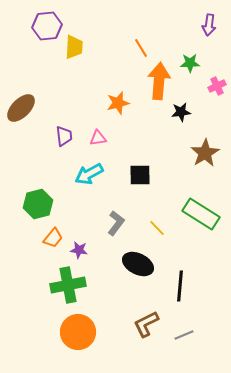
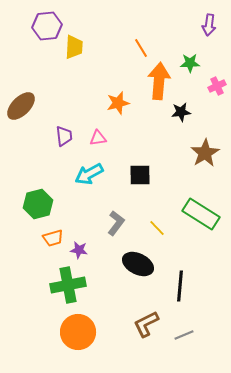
brown ellipse: moved 2 px up
orange trapezoid: rotated 35 degrees clockwise
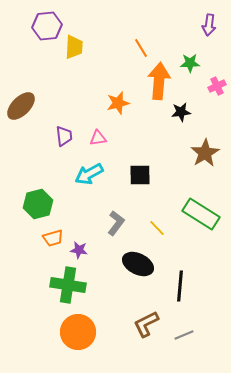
green cross: rotated 20 degrees clockwise
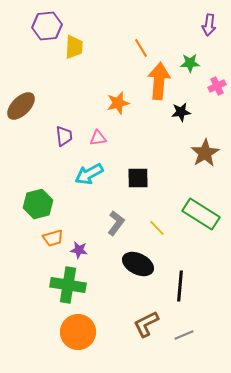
black square: moved 2 px left, 3 px down
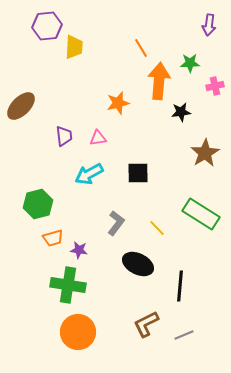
pink cross: moved 2 px left; rotated 12 degrees clockwise
black square: moved 5 px up
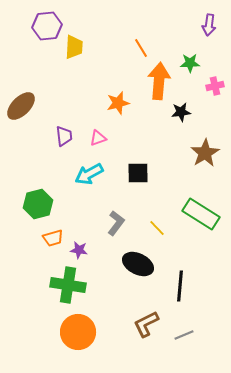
pink triangle: rotated 12 degrees counterclockwise
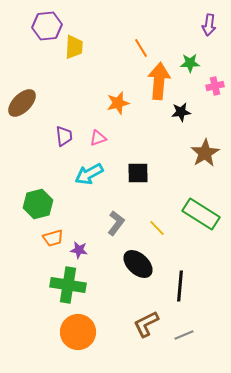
brown ellipse: moved 1 px right, 3 px up
black ellipse: rotated 16 degrees clockwise
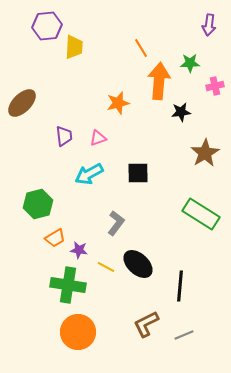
yellow line: moved 51 px left, 39 px down; rotated 18 degrees counterclockwise
orange trapezoid: moved 2 px right; rotated 15 degrees counterclockwise
